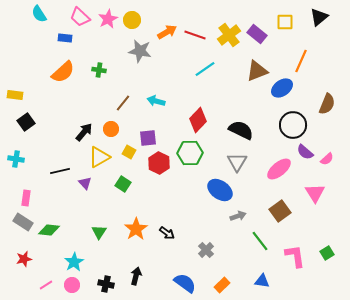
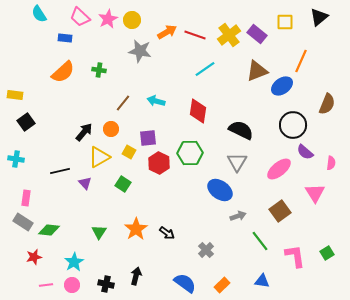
blue ellipse at (282, 88): moved 2 px up
red diamond at (198, 120): moved 9 px up; rotated 35 degrees counterclockwise
pink semicircle at (327, 159): moved 4 px right, 4 px down; rotated 40 degrees counterclockwise
red star at (24, 259): moved 10 px right, 2 px up
pink line at (46, 285): rotated 24 degrees clockwise
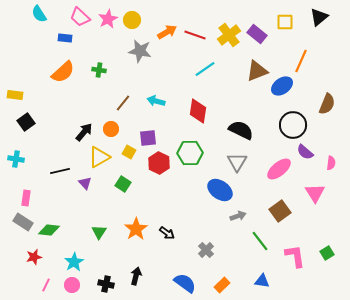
pink line at (46, 285): rotated 56 degrees counterclockwise
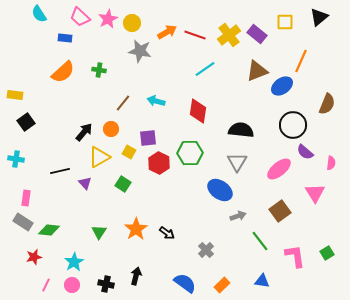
yellow circle at (132, 20): moved 3 px down
black semicircle at (241, 130): rotated 20 degrees counterclockwise
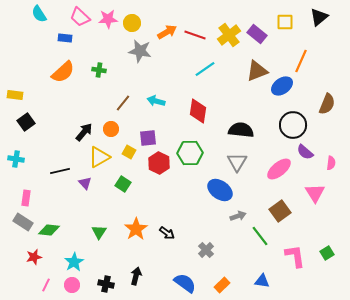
pink star at (108, 19): rotated 24 degrees clockwise
green line at (260, 241): moved 5 px up
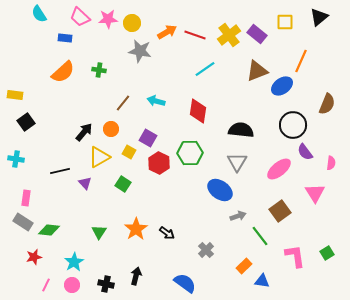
purple square at (148, 138): rotated 36 degrees clockwise
purple semicircle at (305, 152): rotated 12 degrees clockwise
orange rectangle at (222, 285): moved 22 px right, 19 px up
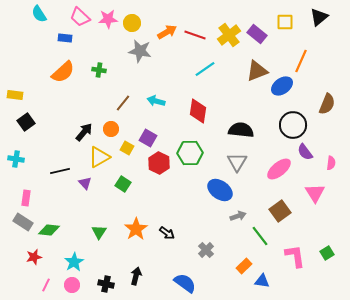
yellow square at (129, 152): moved 2 px left, 4 px up
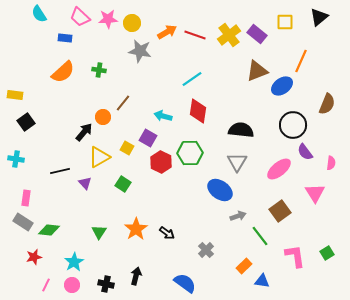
cyan line at (205, 69): moved 13 px left, 10 px down
cyan arrow at (156, 101): moved 7 px right, 15 px down
orange circle at (111, 129): moved 8 px left, 12 px up
red hexagon at (159, 163): moved 2 px right, 1 px up
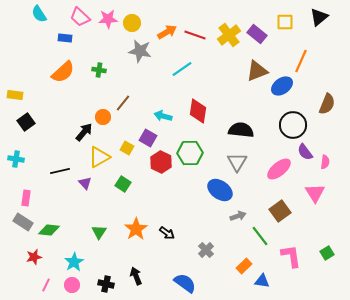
cyan line at (192, 79): moved 10 px left, 10 px up
pink semicircle at (331, 163): moved 6 px left, 1 px up
pink L-shape at (295, 256): moved 4 px left
black arrow at (136, 276): rotated 36 degrees counterclockwise
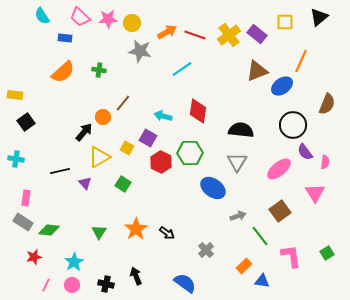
cyan semicircle at (39, 14): moved 3 px right, 2 px down
blue ellipse at (220, 190): moved 7 px left, 2 px up
